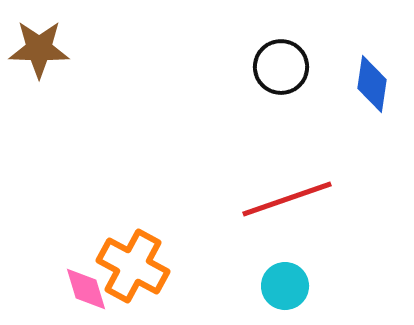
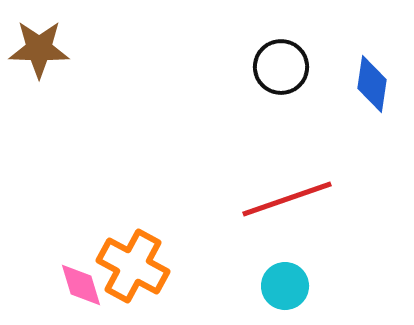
pink diamond: moved 5 px left, 4 px up
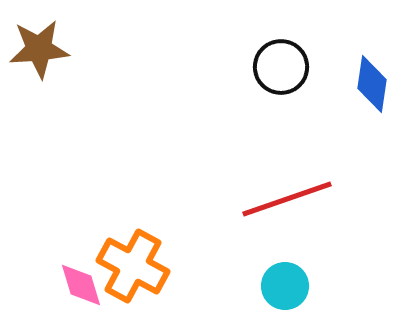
brown star: rotated 6 degrees counterclockwise
